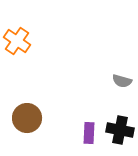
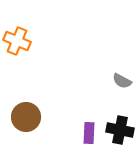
orange cross: rotated 12 degrees counterclockwise
gray semicircle: rotated 12 degrees clockwise
brown circle: moved 1 px left, 1 px up
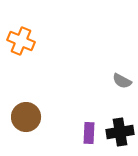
orange cross: moved 4 px right
black cross: moved 2 px down; rotated 20 degrees counterclockwise
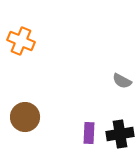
brown circle: moved 1 px left
black cross: moved 2 px down
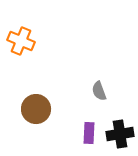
gray semicircle: moved 23 px left, 10 px down; rotated 42 degrees clockwise
brown circle: moved 11 px right, 8 px up
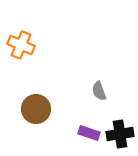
orange cross: moved 4 px down
purple rectangle: rotated 75 degrees counterclockwise
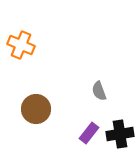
purple rectangle: rotated 70 degrees counterclockwise
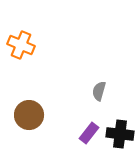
gray semicircle: rotated 36 degrees clockwise
brown circle: moved 7 px left, 6 px down
black cross: rotated 16 degrees clockwise
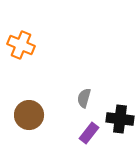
gray semicircle: moved 15 px left, 7 px down
black cross: moved 15 px up
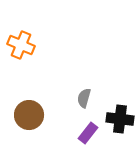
purple rectangle: moved 1 px left
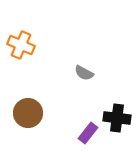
gray semicircle: moved 25 px up; rotated 78 degrees counterclockwise
brown circle: moved 1 px left, 2 px up
black cross: moved 3 px left, 1 px up
